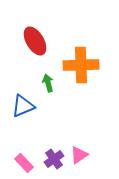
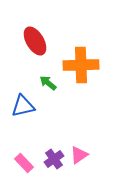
green arrow: rotated 36 degrees counterclockwise
blue triangle: rotated 10 degrees clockwise
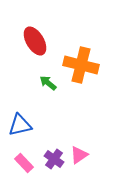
orange cross: rotated 16 degrees clockwise
blue triangle: moved 3 px left, 19 px down
purple cross: rotated 18 degrees counterclockwise
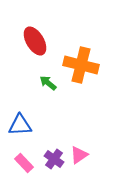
blue triangle: rotated 10 degrees clockwise
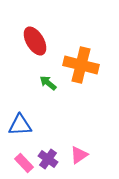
purple cross: moved 6 px left
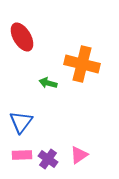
red ellipse: moved 13 px left, 4 px up
orange cross: moved 1 px right, 1 px up
green arrow: rotated 24 degrees counterclockwise
blue triangle: moved 1 px right, 3 px up; rotated 50 degrees counterclockwise
pink rectangle: moved 2 px left, 8 px up; rotated 48 degrees counterclockwise
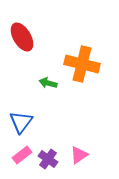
pink rectangle: rotated 36 degrees counterclockwise
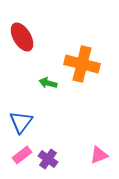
pink triangle: moved 20 px right; rotated 12 degrees clockwise
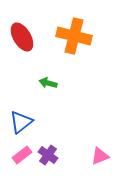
orange cross: moved 8 px left, 28 px up
blue triangle: rotated 15 degrees clockwise
pink triangle: moved 1 px right, 1 px down
purple cross: moved 4 px up
